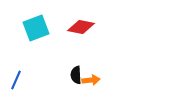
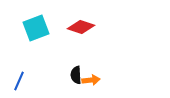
red diamond: rotated 8 degrees clockwise
blue line: moved 3 px right, 1 px down
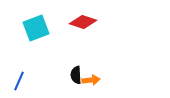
red diamond: moved 2 px right, 5 px up
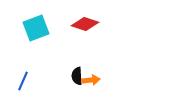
red diamond: moved 2 px right, 2 px down
black semicircle: moved 1 px right, 1 px down
blue line: moved 4 px right
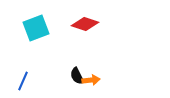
black semicircle: rotated 24 degrees counterclockwise
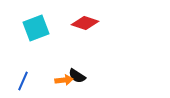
red diamond: moved 1 px up
black semicircle: rotated 30 degrees counterclockwise
orange arrow: moved 27 px left
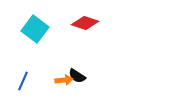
cyan square: moved 1 px left, 1 px down; rotated 32 degrees counterclockwise
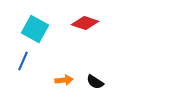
cyan square: rotated 8 degrees counterclockwise
black semicircle: moved 18 px right, 6 px down
blue line: moved 20 px up
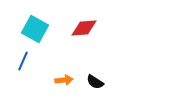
red diamond: moved 1 px left, 5 px down; rotated 24 degrees counterclockwise
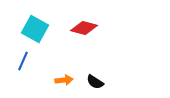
red diamond: rotated 20 degrees clockwise
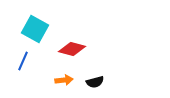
red diamond: moved 12 px left, 21 px down
black semicircle: rotated 48 degrees counterclockwise
